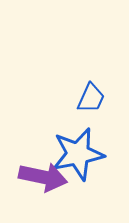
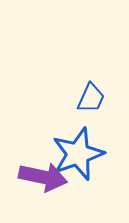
blue star: rotated 8 degrees counterclockwise
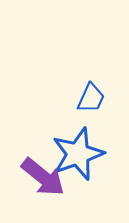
purple arrow: rotated 27 degrees clockwise
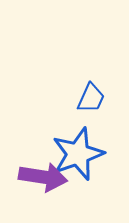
purple arrow: rotated 30 degrees counterclockwise
